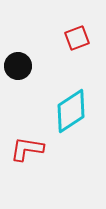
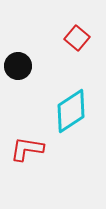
red square: rotated 30 degrees counterclockwise
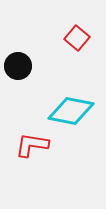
cyan diamond: rotated 45 degrees clockwise
red L-shape: moved 5 px right, 4 px up
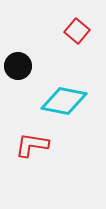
red square: moved 7 px up
cyan diamond: moved 7 px left, 10 px up
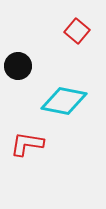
red L-shape: moved 5 px left, 1 px up
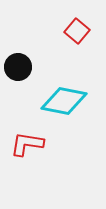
black circle: moved 1 px down
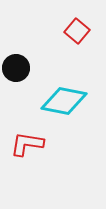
black circle: moved 2 px left, 1 px down
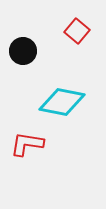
black circle: moved 7 px right, 17 px up
cyan diamond: moved 2 px left, 1 px down
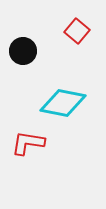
cyan diamond: moved 1 px right, 1 px down
red L-shape: moved 1 px right, 1 px up
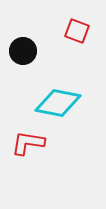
red square: rotated 20 degrees counterclockwise
cyan diamond: moved 5 px left
